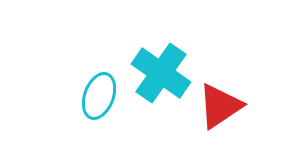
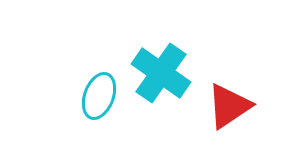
red triangle: moved 9 px right
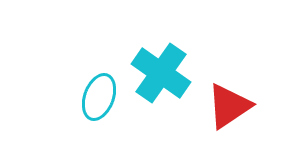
cyan ellipse: moved 1 px down
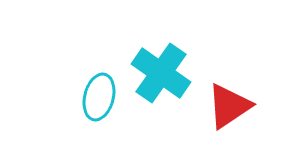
cyan ellipse: rotated 6 degrees counterclockwise
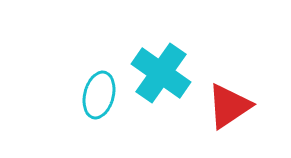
cyan ellipse: moved 2 px up
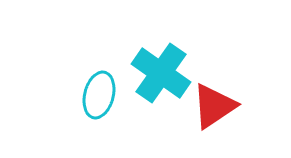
red triangle: moved 15 px left
